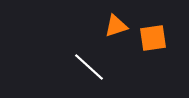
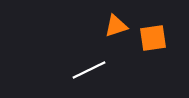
white line: moved 3 px down; rotated 68 degrees counterclockwise
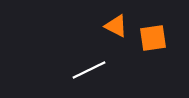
orange triangle: rotated 45 degrees clockwise
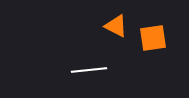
white line: rotated 20 degrees clockwise
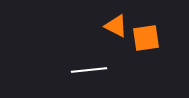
orange square: moved 7 px left
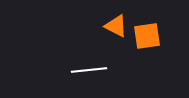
orange square: moved 1 px right, 2 px up
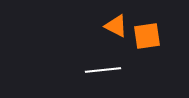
white line: moved 14 px right
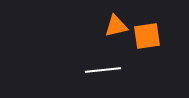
orange triangle: rotated 40 degrees counterclockwise
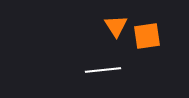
orange triangle: rotated 50 degrees counterclockwise
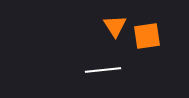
orange triangle: moved 1 px left
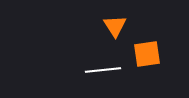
orange square: moved 18 px down
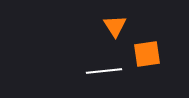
white line: moved 1 px right, 1 px down
